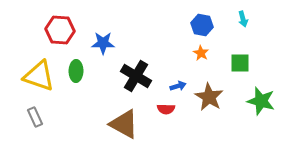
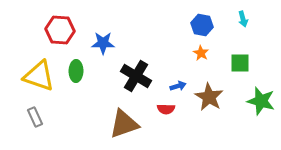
brown triangle: rotated 48 degrees counterclockwise
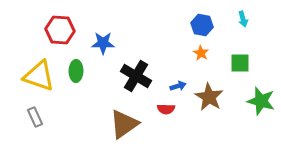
brown triangle: rotated 16 degrees counterclockwise
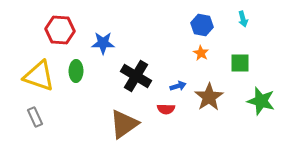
brown star: rotated 8 degrees clockwise
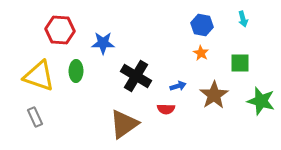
brown star: moved 5 px right, 2 px up
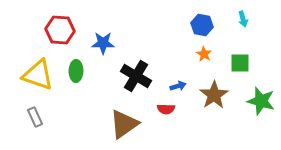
orange star: moved 3 px right, 1 px down
yellow triangle: moved 1 px left, 1 px up
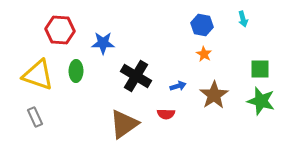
green square: moved 20 px right, 6 px down
red semicircle: moved 5 px down
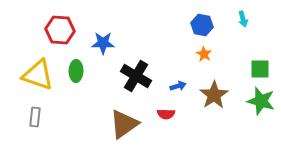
gray rectangle: rotated 30 degrees clockwise
